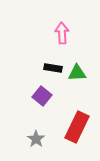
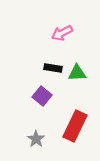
pink arrow: rotated 115 degrees counterclockwise
red rectangle: moved 2 px left, 1 px up
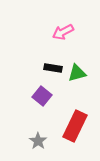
pink arrow: moved 1 px right, 1 px up
green triangle: rotated 12 degrees counterclockwise
gray star: moved 2 px right, 2 px down
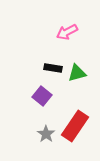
pink arrow: moved 4 px right
red rectangle: rotated 8 degrees clockwise
gray star: moved 8 px right, 7 px up
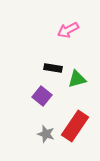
pink arrow: moved 1 px right, 2 px up
green triangle: moved 6 px down
gray star: rotated 18 degrees counterclockwise
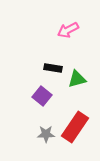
red rectangle: moved 1 px down
gray star: rotated 18 degrees counterclockwise
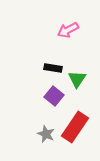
green triangle: rotated 42 degrees counterclockwise
purple square: moved 12 px right
gray star: rotated 24 degrees clockwise
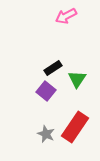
pink arrow: moved 2 px left, 14 px up
black rectangle: rotated 42 degrees counterclockwise
purple square: moved 8 px left, 5 px up
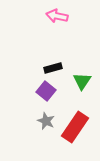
pink arrow: moved 9 px left; rotated 40 degrees clockwise
black rectangle: rotated 18 degrees clockwise
green triangle: moved 5 px right, 2 px down
gray star: moved 13 px up
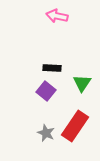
black rectangle: moved 1 px left; rotated 18 degrees clockwise
green triangle: moved 2 px down
gray star: moved 12 px down
red rectangle: moved 1 px up
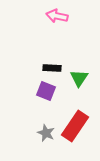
green triangle: moved 3 px left, 5 px up
purple square: rotated 18 degrees counterclockwise
